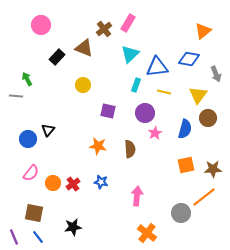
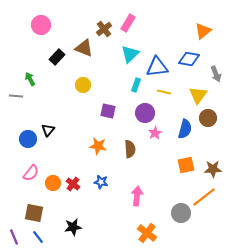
green arrow: moved 3 px right
red cross: rotated 16 degrees counterclockwise
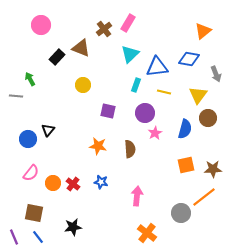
brown triangle: moved 3 px left
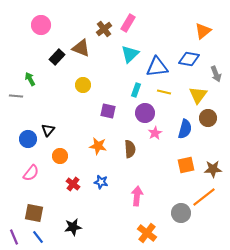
cyan rectangle: moved 5 px down
orange circle: moved 7 px right, 27 px up
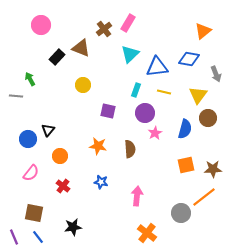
red cross: moved 10 px left, 2 px down
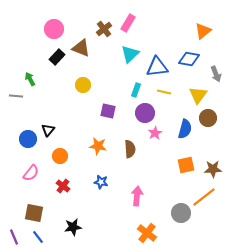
pink circle: moved 13 px right, 4 px down
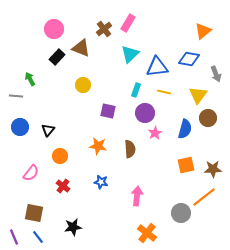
blue circle: moved 8 px left, 12 px up
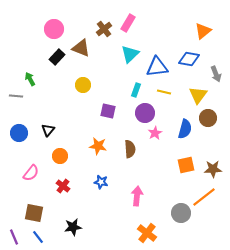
blue circle: moved 1 px left, 6 px down
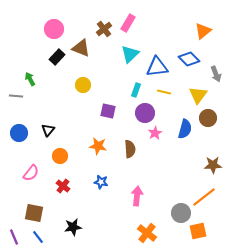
blue diamond: rotated 35 degrees clockwise
orange square: moved 12 px right, 66 px down
brown star: moved 4 px up
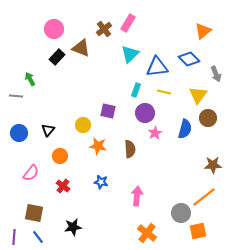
yellow circle: moved 40 px down
purple line: rotated 28 degrees clockwise
